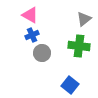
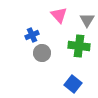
pink triangle: moved 29 px right; rotated 18 degrees clockwise
gray triangle: moved 3 px right, 1 px down; rotated 21 degrees counterclockwise
blue square: moved 3 px right, 1 px up
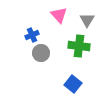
gray circle: moved 1 px left
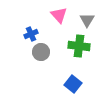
blue cross: moved 1 px left, 1 px up
gray circle: moved 1 px up
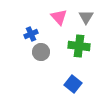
pink triangle: moved 2 px down
gray triangle: moved 1 px left, 3 px up
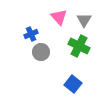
gray triangle: moved 2 px left, 3 px down
green cross: rotated 20 degrees clockwise
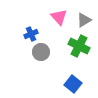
gray triangle: rotated 28 degrees clockwise
